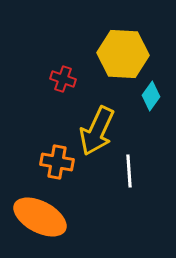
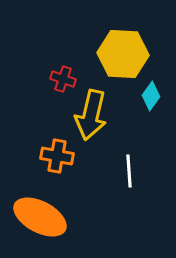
yellow arrow: moved 6 px left, 16 px up; rotated 12 degrees counterclockwise
orange cross: moved 6 px up
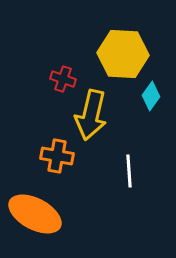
orange ellipse: moved 5 px left, 3 px up
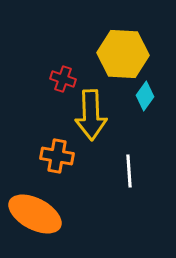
cyan diamond: moved 6 px left
yellow arrow: rotated 15 degrees counterclockwise
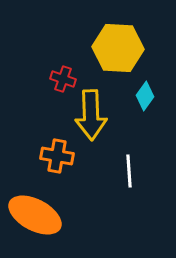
yellow hexagon: moved 5 px left, 6 px up
orange ellipse: moved 1 px down
